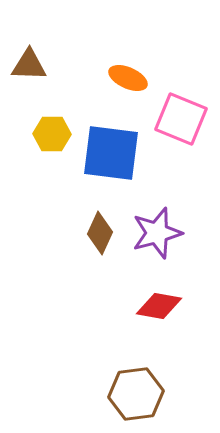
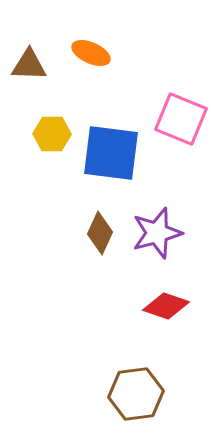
orange ellipse: moved 37 px left, 25 px up
red diamond: moved 7 px right; rotated 9 degrees clockwise
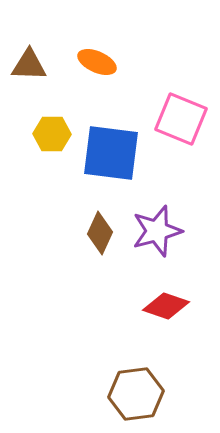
orange ellipse: moved 6 px right, 9 px down
purple star: moved 2 px up
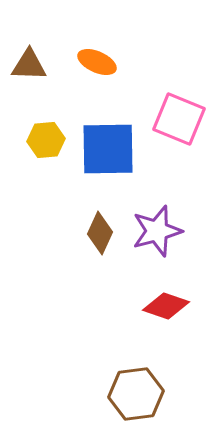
pink square: moved 2 px left
yellow hexagon: moved 6 px left, 6 px down; rotated 6 degrees counterclockwise
blue square: moved 3 px left, 4 px up; rotated 8 degrees counterclockwise
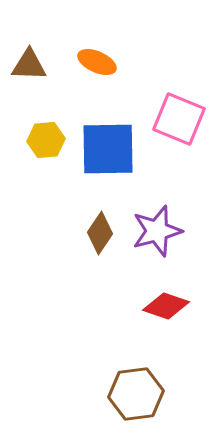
brown diamond: rotated 9 degrees clockwise
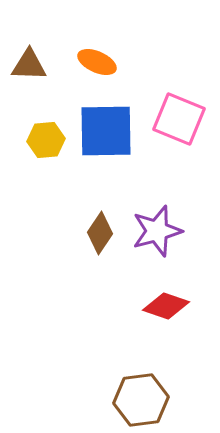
blue square: moved 2 px left, 18 px up
brown hexagon: moved 5 px right, 6 px down
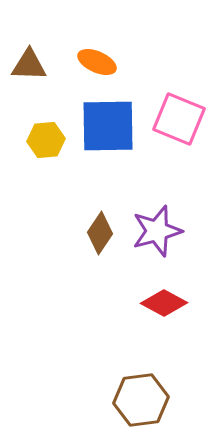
blue square: moved 2 px right, 5 px up
red diamond: moved 2 px left, 3 px up; rotated 9 degrees clockwise
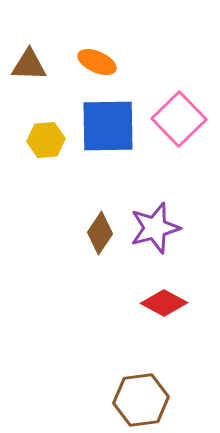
pink square: rotated 24 degrees clockwise
purple star: moved 2 px left, 3 px up
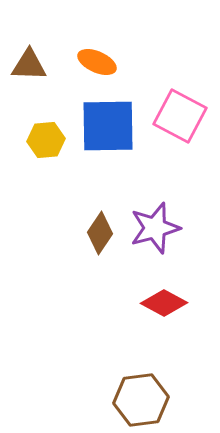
pink square: moved 1 px right, 3 px up; rotated 18 degrees counterclockwise
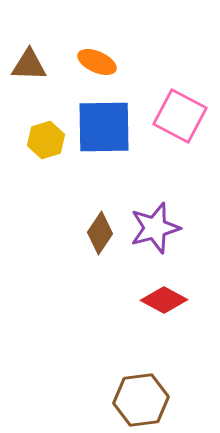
blue square: moved 4 px left, 1 px down
yellow hexagon: rotated 12 degrees counterclockwise
red diamond: moved 3 px up
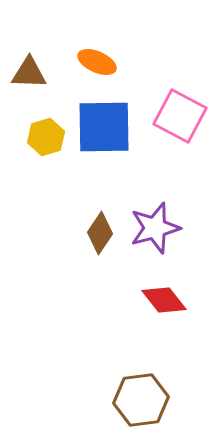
brown triangle: moved 8 px down
yellow hexagon: moved 3 px up
red diamond: rotated 24 degrees clockwise
